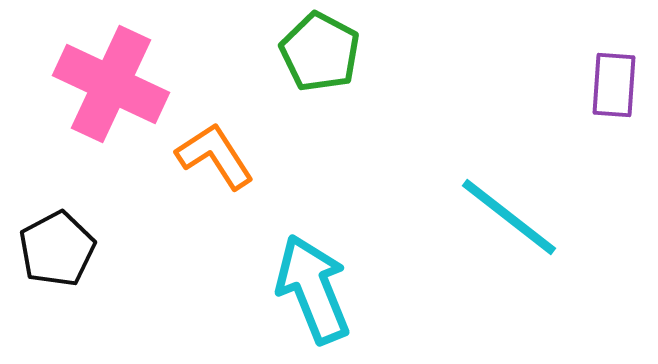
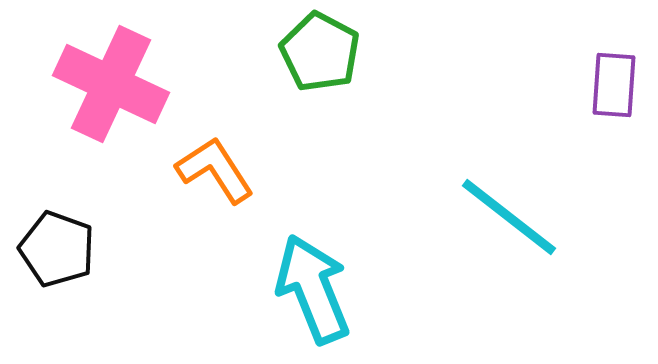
orange L-shape: moved 14 px down
black pentagon: rotated 24 degrees counterclockwise
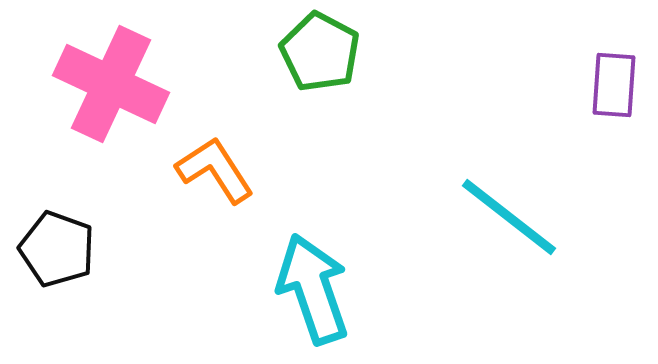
cyan arrow: rotated 3 degrees clockwise
